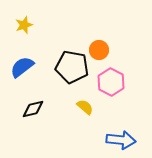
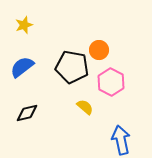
black diamond: moved 6 px left, 4 px down
blue arrow: rotated 108 degrees counterclockwise
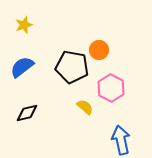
pink hexagon: moved 6 px down
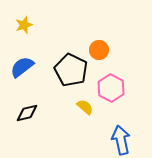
black pentagon: moved 1 px left, 3 px down; rotated 16 degrees clockwise
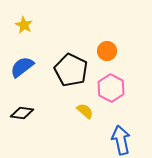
yellow star: rotated 24 degrees counterclockwise
orange circle: moved 8 px right, 1 px down
yellow semicircle: moved 4 px down
black diamond: moved 5 px left; rotated 20 degrees clockwise
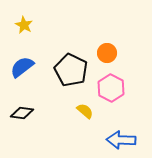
orange circle: moved 2 px down
blue arrow: rotated 76 degrees counterclockwise
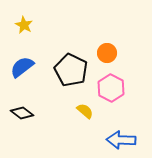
black diamond: rotated 30 degrees clockwise
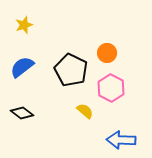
yellow star: rotated 24 degrees clockwise
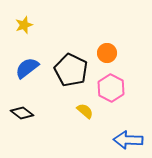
blue semicircle: moved 5 px right, 1 px down
blue arrow: moved 7 px right
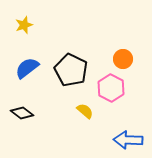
orange circle: moved 16 px right, 6 px down
